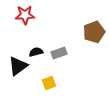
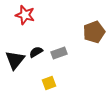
red star: rotated 18 degrees clockwise
black semicircle: rotated 16 degrees counterclockwise
black triangle: moved 3 px left, 6 px up; rotated 15 degrees counterclockwise
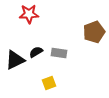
red star: moved 4 px right, 1 px up; rotated 18 degrees counterclockwise
gray rectangle: rotated 28 degrees clockwise
black triangle: rotated 25 degrees clockwise
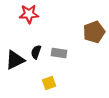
black semicircle: rotated 40 degrees counterclockwise
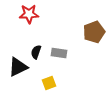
black triangle: moved 3 px right, 7 px down
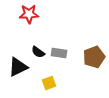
brown pentagon: moved 25 px down
black semicircle: moved 2 px right; rotated 72 degrees counterclockwise
